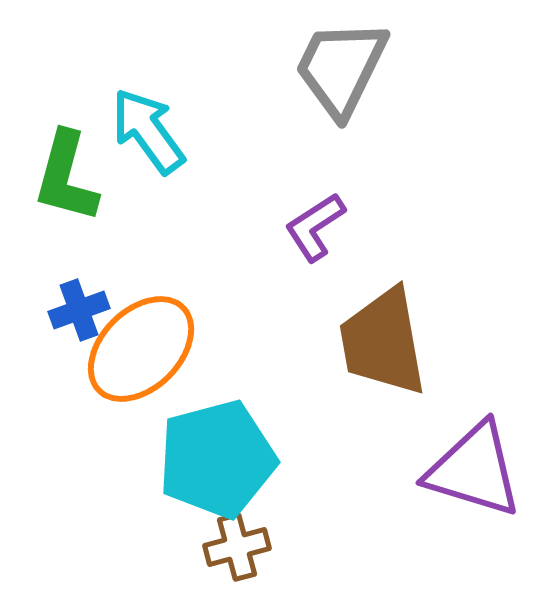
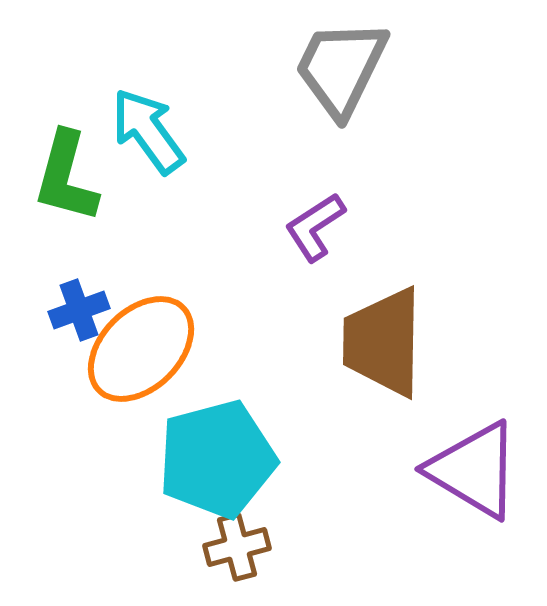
brown trapezoid: rotated 11 degrees clockwise
purple triangle: rotated 14 degrees clockwise
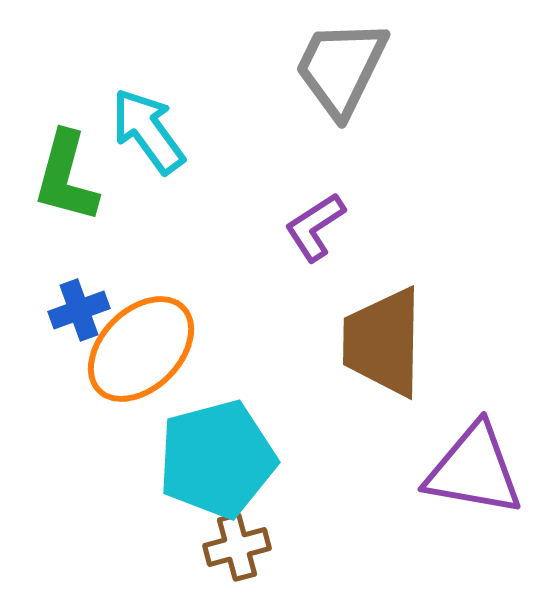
purple triangle: rotated 21 degrees counterclockwise
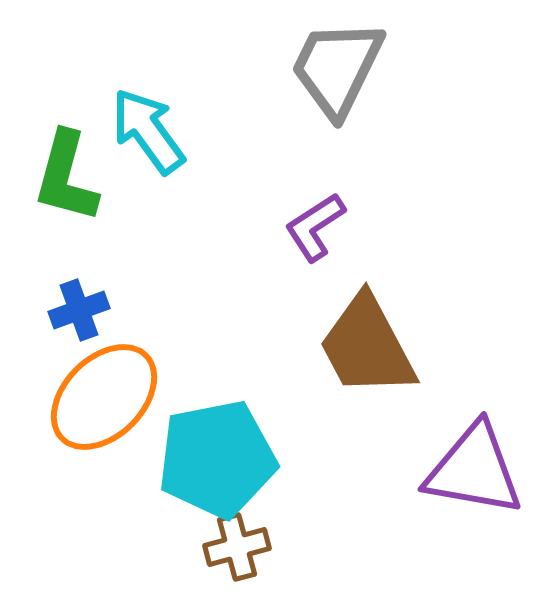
gray trapezoid: moved 4 px left
brown trapezoid: moved 16 px left, 4 px down; rotated 29 degrees counterclockwise
orange ellipse: moved 37 px left, 48 px down
cyan pentagon: rotated 4 degrees clockwise
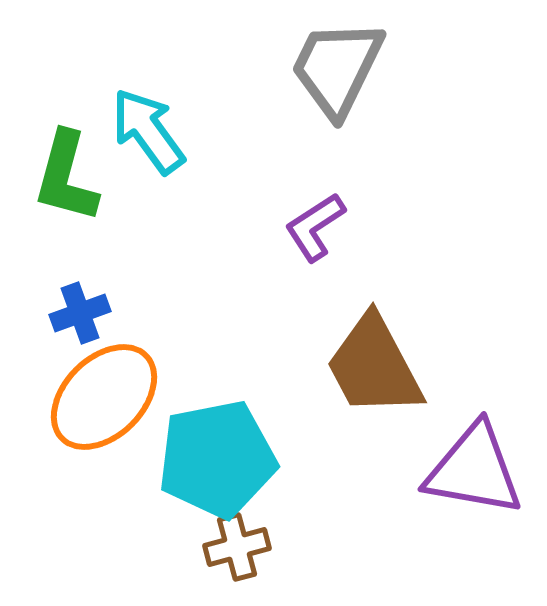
blue cross: moved 1 px right, 3 px down
brown trapezoid: moved 7 px right, 20 px down
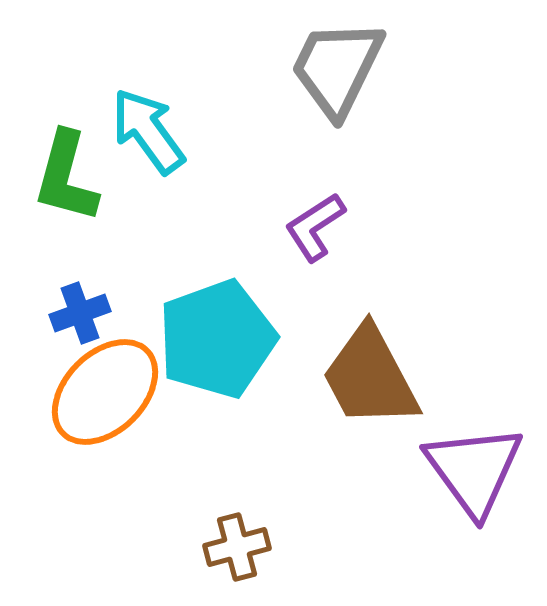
brown trapezoid: moved 4 px left, 11 px down
orange ellipse: moved 1 px right, 5 px up
cyan pentagon: moved 120 px up; rotated 9 degrees counterclockwise
purple triangle: rotated 44 degrees clockwise
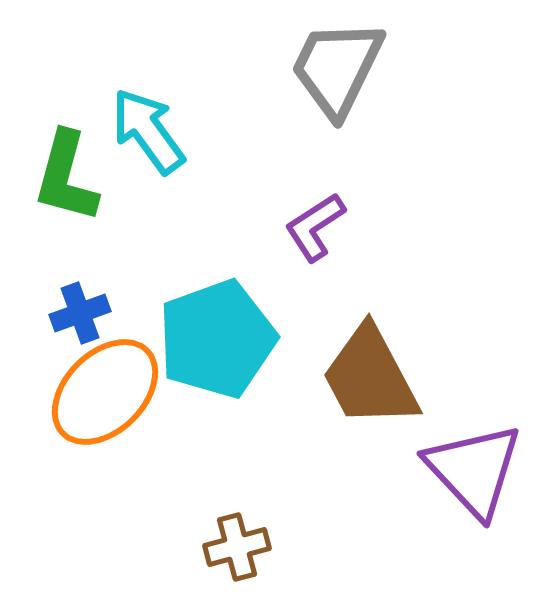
purple triangle: rotated 7 degrees counterclockwise
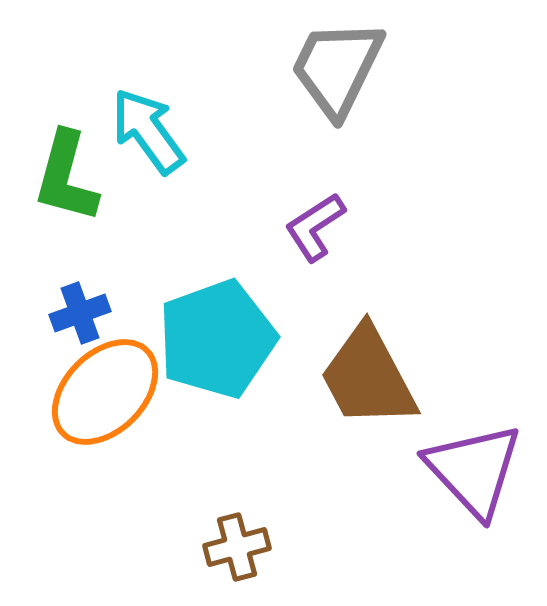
brown trapezoid: moved 2 px left
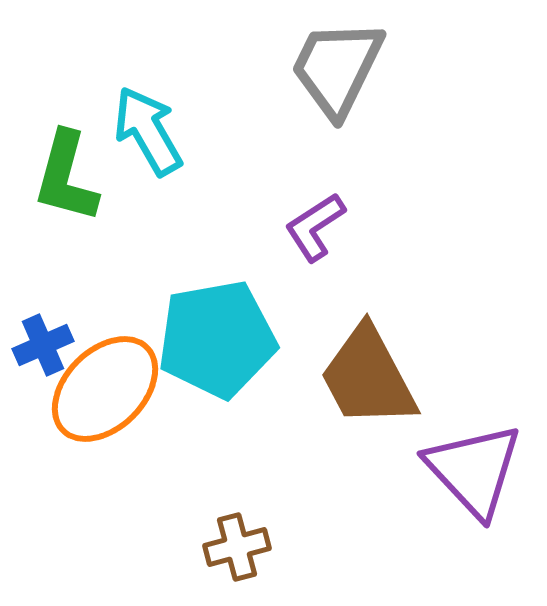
cyan arrow: rotated 6 degrees clockwise
blue cross: moved 37 px left, 32 px down; rotated 4 degrees counterclockwise
cyan pentagon: rotated 10 degrees clockwise
orange ellipse: moved 3 px up
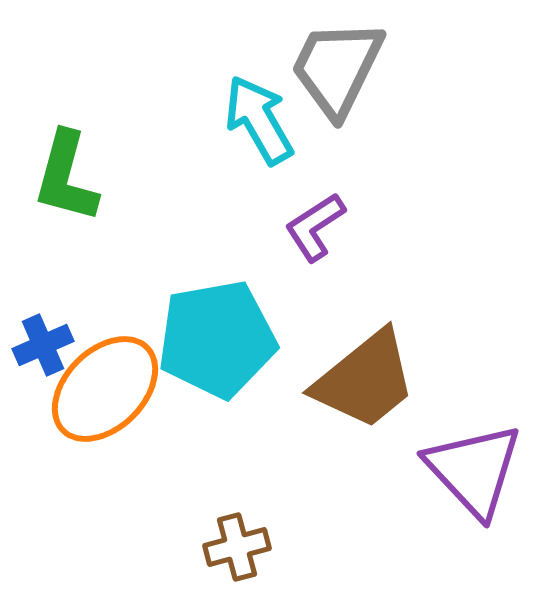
cyan arrow: moved 111 px right, 11 px up
brown trapezoid: moved 3 px left, 3 px down; rotated 101 degrees counterclockwise
